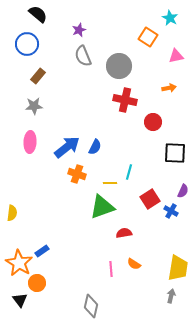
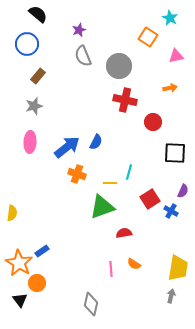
orange arrow: moved 1 px right
gray star: rotated 12 degrees counterclockwise
blue semicircle: moved 1 px right, 5 px up
gray diamond: moved 2 px up
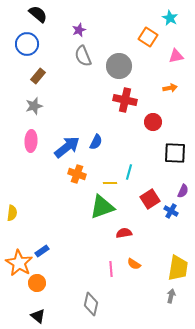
pink ellipse: moved 1 px right, 1 px up
black triangle: moved 18 px right, 16 px down; rotated 14 degrees counterclockwise
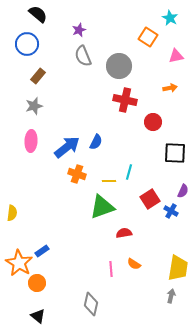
yellow line: moved 1 px left, 2 px up
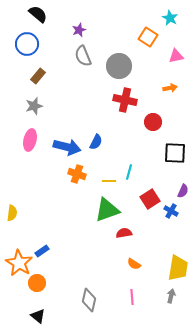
pink ellipse: moved 1 px left, 1 px up; rotated 10 degrees clockwise
blue arrow: rotated 52 degrees clockwise
green triangle: moved 5 px right, 3 px down
pink line: moved 21 px right, 28 px down
gray diamond: moved 2 px left, 4 px up
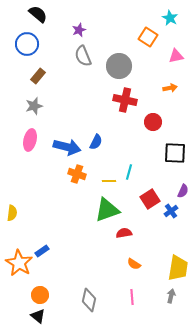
blue cross: rotated 24 degrees clockwise
orange circle: moved 3 px right, 12 px down
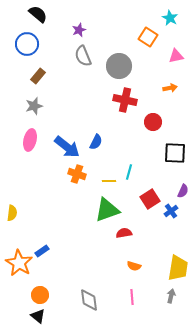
blue arrow: rotated 24 degrees clockwise
orange semicircle: moved 2 px down; rotated 16 degrees counterclockwise
gray diamond: rotated 20 degrees counterclockwise
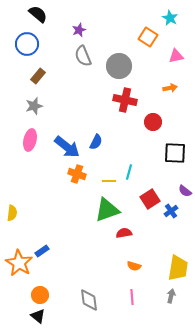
purple semicircle: moved 2 px right; rotated 104 degrees clockwise
